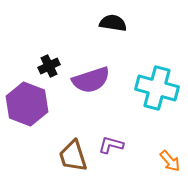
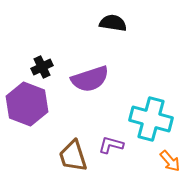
black cross: moved 7 px left, 1 px down
purple semicircle: moved 1 px left, 1 px up
cyan cross: moved 6 px left, 31 px down
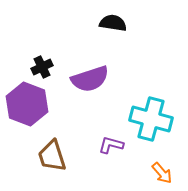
brown trapezoid: moved 21 px left
orange arrow: moved 8 px left, 12 px down
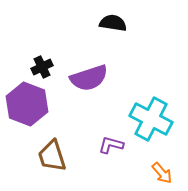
purple semicircle: moved 1 px left, 1 px up
cyan cross: rotated 12 degrees clockwise
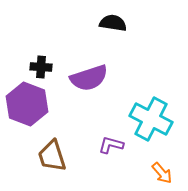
black cross: moved 1 px left; rotated 30 degrees clockwise
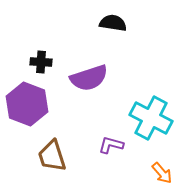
black cross: moved 5 px up
cyan cross: moved 1 px up
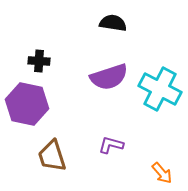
black cross: moved 2 px left, 1 px up
purple semicircle: moved 20 px right, 1 px up
purple hexagon: rotated 9 degrees counterclockwise
cyan cross: moved 9 px right, 29 px up
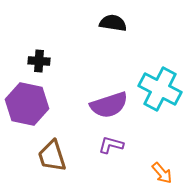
purple semicircle: moved 28 px down
